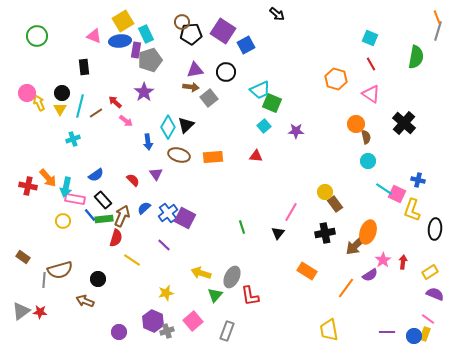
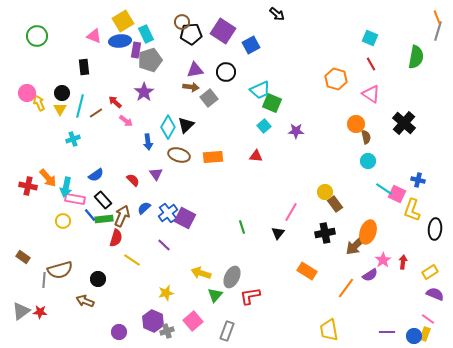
blue square at (246, 45): moved 5 px right
red L-shape at (250, 296): rotated 90 degrees clockwise
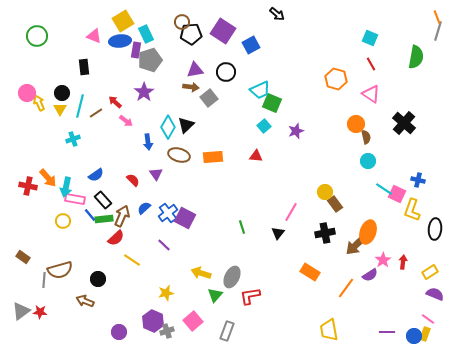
purple star at (296, 131): rotated 21 degrees counterclockwise
red semicircle at (116, 238): rotated 30 degrees clockwise
orange rectangle at (307, 271): moved 3 px right, 1 px down
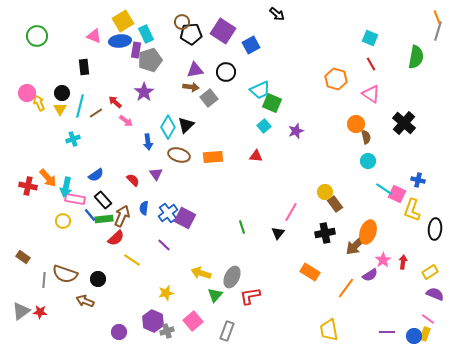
blue semicircle at (144, 208): rotated 40 degrees counterclockwise
brown semicircle at (60, 270): moved 5 px right, 4 px down; rotated 35 degrees clockwise
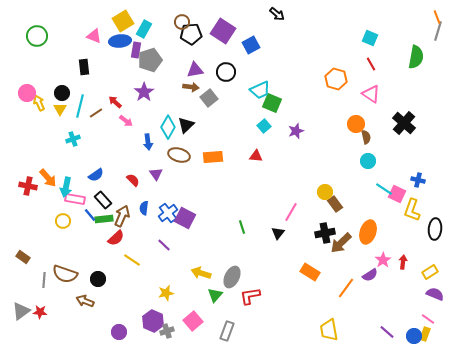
cyan rectangle at (146, 34): moved 2 px left, 5 px up; rotated 54 degrees clockwise
brown arrow at (356, 245): moved 15 px left, 2 px up
purple line at (387, 332): rotated 42 degrees clockwise
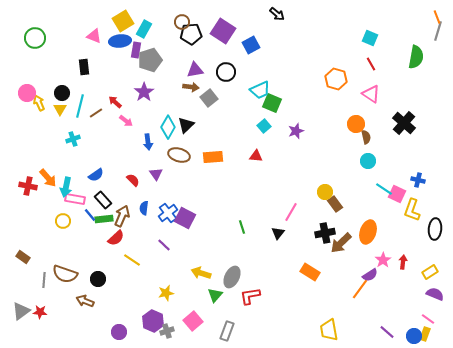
green circle at (37, 36): moved 2 px left, 2 px down
orange line at (346, 288): moved 14 px right, 1 px down
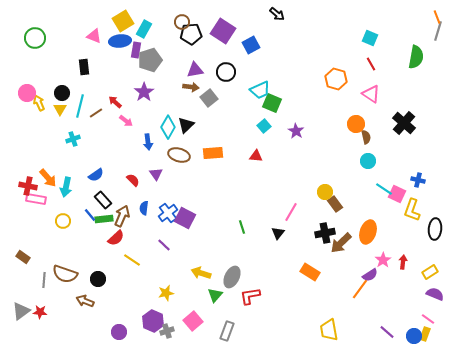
purple star at (296, 131): rotated 21 degrees counterclockwise
orange rectangle at (213, 157): moved 4 px up
pink rectangle at (75, 199): moved 39 px left
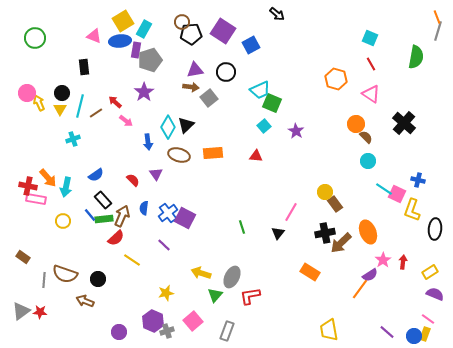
brown semicircle at (366, 137): rotated 32 degrees counterclockwise
orange ellipse at (368, 232): rotated 40 degrees counterclockwise
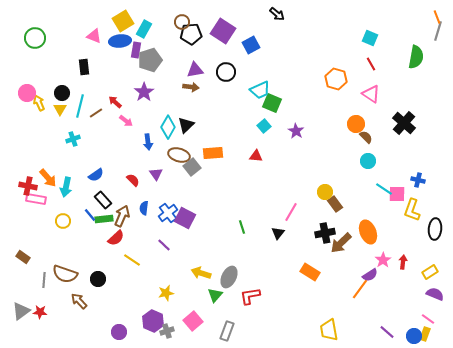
gray square at (209, 98): moved 17 px left, 69 px down
pink square at (397, 194): rotated 24 degrees counterclockwise
gray ellipse at (232, 277): moved 3 px left
brown arrow at (85, 301): moved 6 px left; rotated 24 degrees clockwise
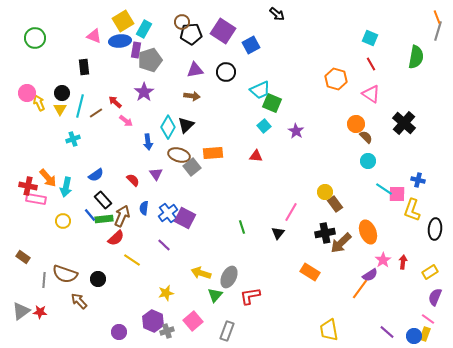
brown arrow at (191, 87): moved 1 px right, 9 px down
purple semicircle at (435, 294): moved 3 px down; rotated 90 degrees counterclockwise
